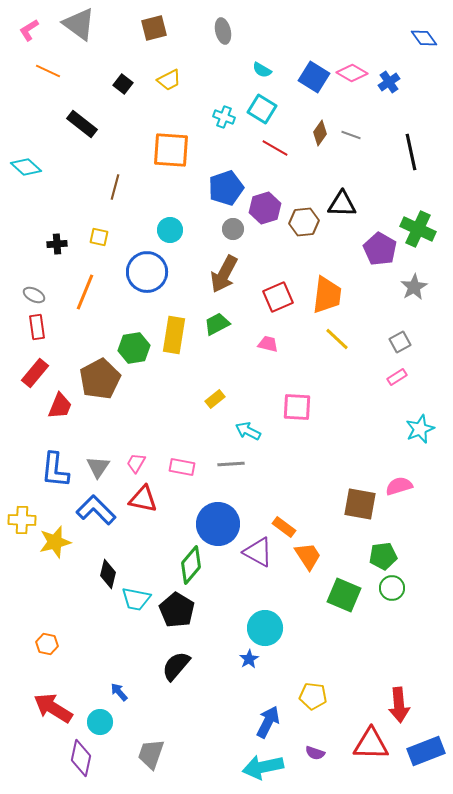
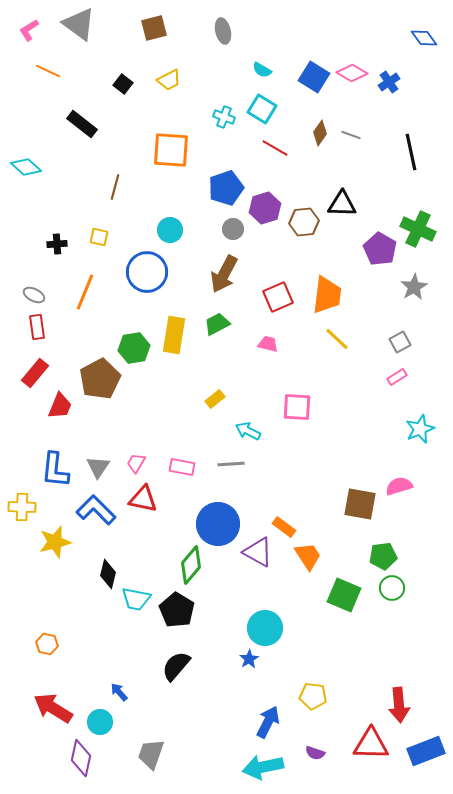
yellow cross at (22, 520): moved 13 px up
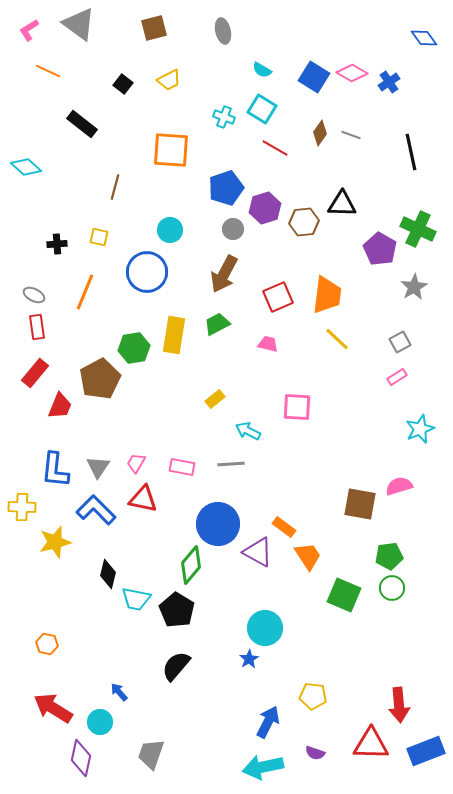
green pentagon at (383, 556): moved 6 px right
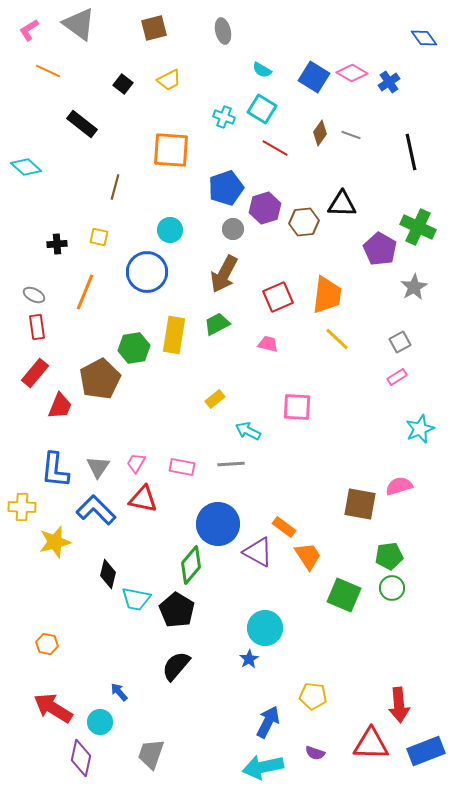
green cross at (418, 229): moved 2 px up
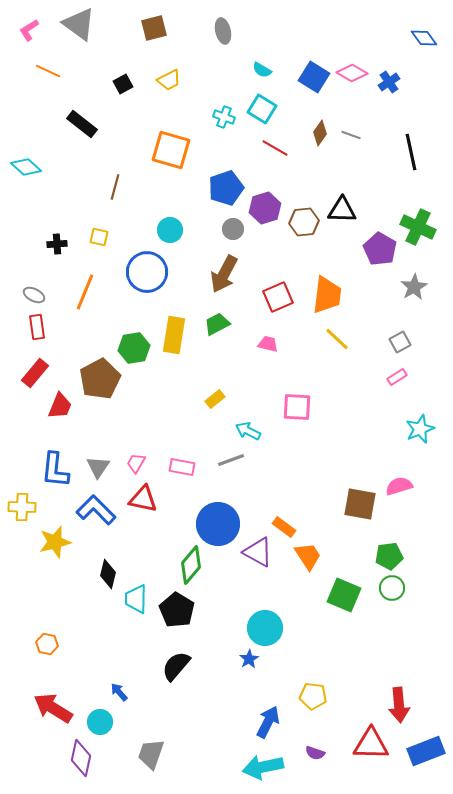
black square at (123, 84): rotated 24 degrees clockwise
orange square at (171, 150): rotated 12 degrees clockwise
black triangle at (342, 204): moved 6 px down
gray line at (231, 464): moved 4 px up; rotated 16 degrees counterclockwise
cyan trapezoid at (136, 599): rotated 80 degrees clockwise
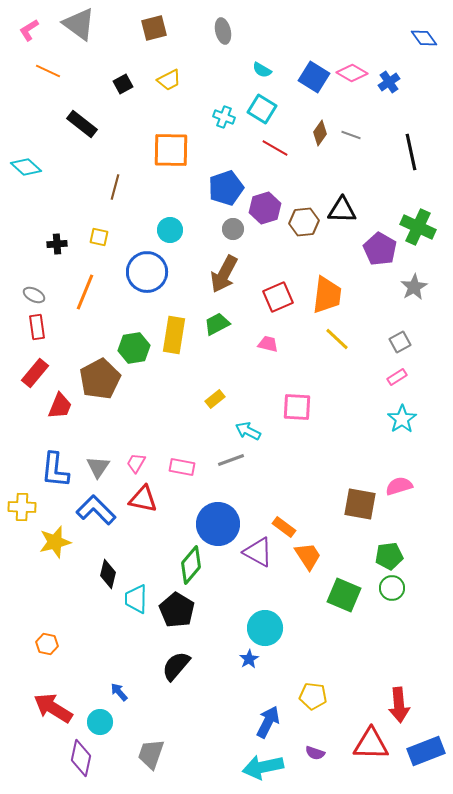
orange square at (171, 150): rotated 15 degrees counterclockwise
cyan star at (420, 429): moved 18 px left, 10 px up; rotated 12 degrees counterclockwise
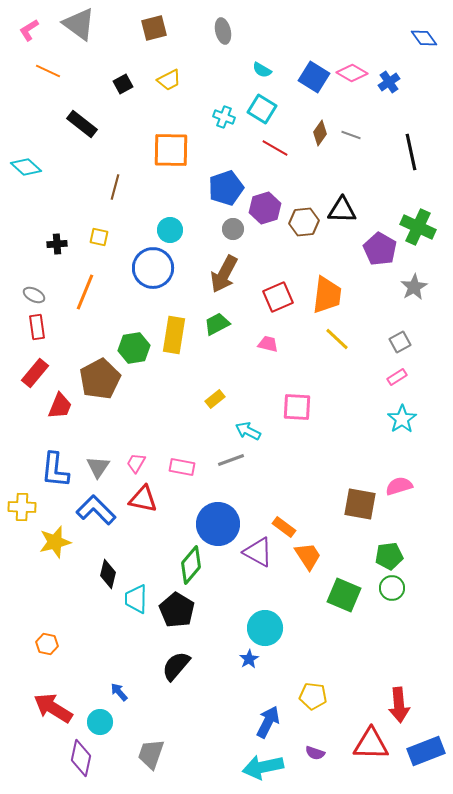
blue circle at (147, 272): moved 6 px right, 4 px up
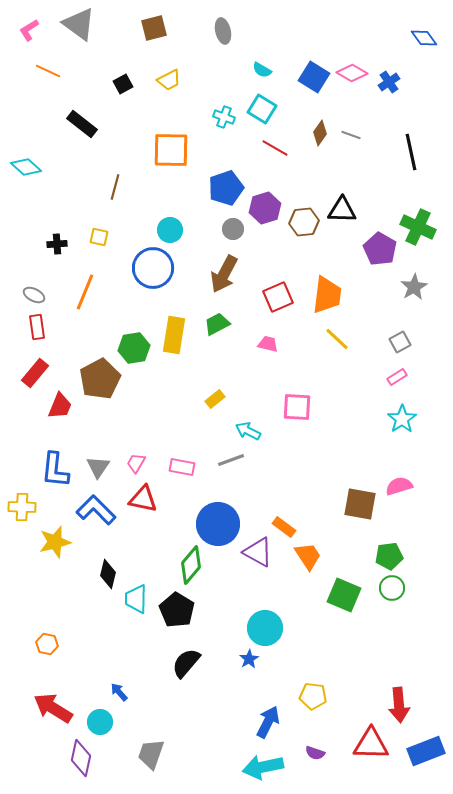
black semicircle at (176, 666): moved 10 px right, 3 px up
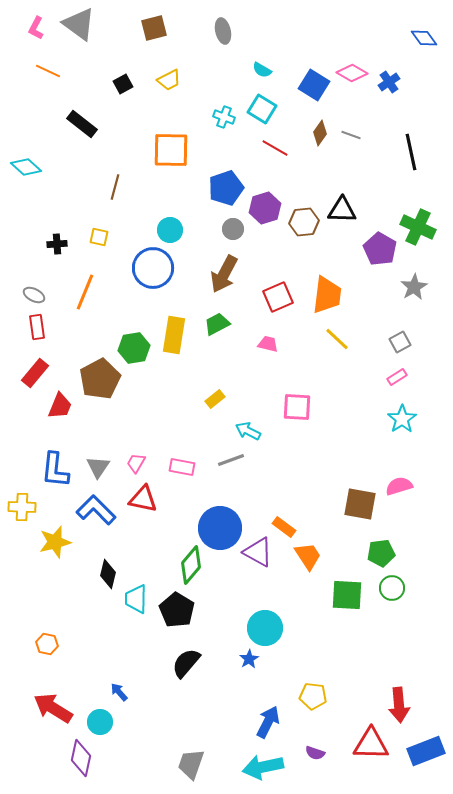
pink L-shape at (29, 30): moved 7 px right, 2 px up; rotated 30 degrees counterclockwise
blue square at (314, 77): moved 8 px down
blue circle at (218, 524): moved 2 px right, 4 px down
green pentagon at (389, 556): moved 8 px left, 3 px up
green square at (344, 595): moved 3 px right; rotated 20 degrees counterclockwise
gray trapezoid at (151, 754): moved 40 px right, 10 px down
